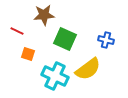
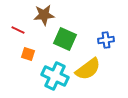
red line: moved 1 px right, 1 px up
blue cross: rotated 21 degrees counterclockwise
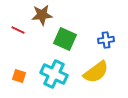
brown star: moved 2 px left
orange square: moved 9 px left, 22 px down
yellow semicircle: moved 8 px right, 3 px down
cyan cross: moved 1 px left, 2 px up
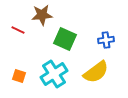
cyan cross: rotated 32 degrees clockwise
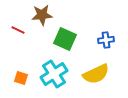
yellow semicircle: moved 2 px down; rotated 12 degrees clockwise
orange square: moved 2 px right, 2 px down
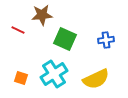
yellow semicircle: moved 5 px down
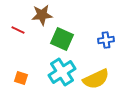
green square: moved 3 px left
cyan cross: moved 8 px right, 2 px up
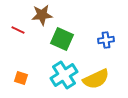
cyan cross: moved 2 px right, 3 px down
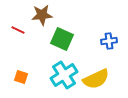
blue cross: moved 3 px right, 1 px down
orange square: moved 1 px up
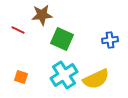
blue cross: moved 1 px right, 1 px up
